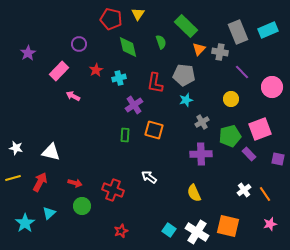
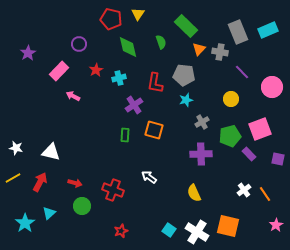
yellow line at (13, 178): rotated 14 degrees counterclockwise
pink star at (270, 224): moved 6 px right, 1 px down; rotated 16 degrees counterclockwise
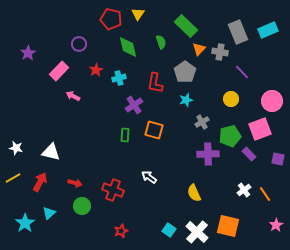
gray pentagon at (184, 75): moved 1 px right, 3 px up; rotated 30 degrees clockwise
pink circle at (272, 87): moved 14 px down
purple cross at (201, 154): moved 7 px right
white cross at (197, 232): rotated 10 degrees clockwise
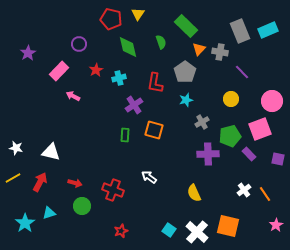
gray rectangle at (238, 32): moved 2 px right, 1 px up
cyan triangle at (49, 213): rotated 24 degrees clockwise
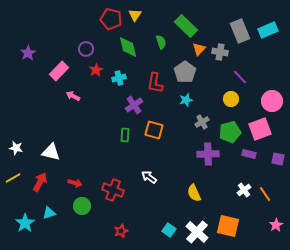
yellow triangle at (138, 14): moved 3 px left, 1 px down
purple circle at (79, 44): moved 7 px right, 5 px down
purple line at (242, 72): moved 2 px left, 5 px down
green pentagon at (230, 136): moved 4 px up
purple rectangle at (249, 154): rotated 32 degrees counterclockwise
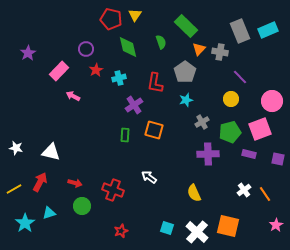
yellow line at (13, 178): moved 1 px right, 11 px down
cyan square at (169, 230): moved 2 px left, 2 px up; rotated 16 degrees counterclockwise
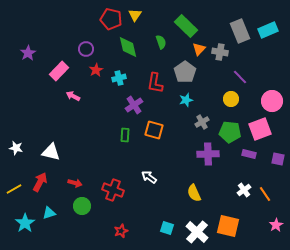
green pentagon at (230, 132): rotated 20 degrees clockwise
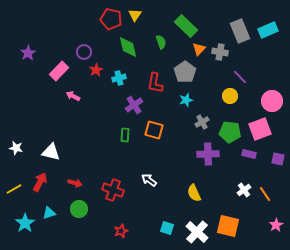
purple circle at (86, 49): moved 2 px left, 3 px down
yellow circle at (231, 99): moved 1 px left, 3 px up
white arrow at (149, 177): moved 3 px down
green circle at (82, 206): moved 3 px left, 3 px down
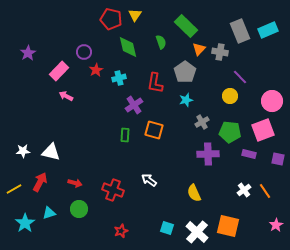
pink arrow at (73, 96): moved 7 px left
pink square at (260, 129): moved 3 px right, 1 px down
white star at (16, 148): moved 7 px right, 3 px down; rotated 16 degrees counterclockwise
orange line at (265, 194): moved 3 px up
